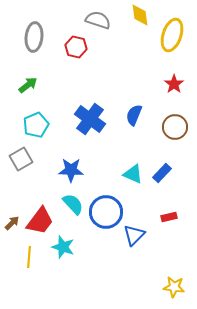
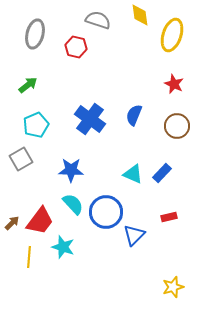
gray ellipse: moved 1 px right, 3 px up; rotated 8 degrees clockwise
red star: rotated 12 degrees counterclockwise
brown circle: moved 2 px right, 1 px up
yellow star: moved 1 px left; rotated 25 degrees counterclockwise
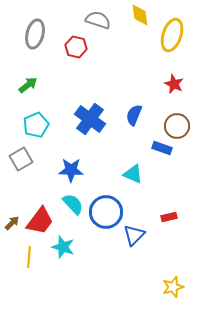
blue rectangle: moved 25 px up; rotated 66 degrees clockwise
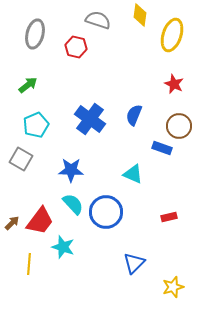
yellow diamond: rotated 15 degrees clockwise
brown circle: moved 2 px right
gray square: rotated 30 degrees counterclockwise
blue triangle: moved 28 px down
yellow line: moved 7 px down
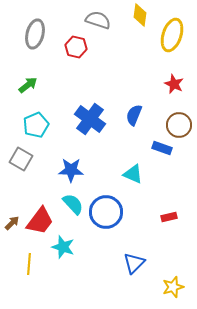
brown circle: moved 1 px up
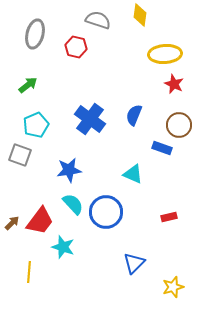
yellow ellipse: moved 7 px left, 19 px down; rotated 68 degrees clockwise
gray square: moved 1 px left, 4 px up; rotated 10 degrees counterclockwise
blue star: moved 2 px left; rotated 10 degrees counterclockwise
yellow line: moved 8 px down
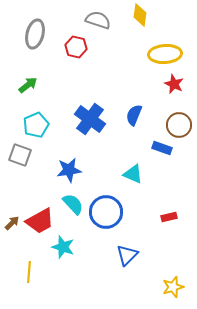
red trapezoid: rotated 24 degrees clockwise
blue triangle: moved 7 px left, 8 px up
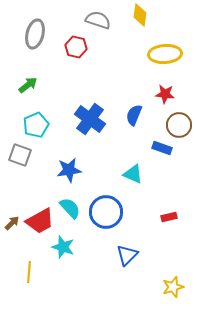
red star: moved 9 px left, 10 px down; rotated 18 degrees counterclockwise
cyan semicircle: moved 3 px left, 4 px down
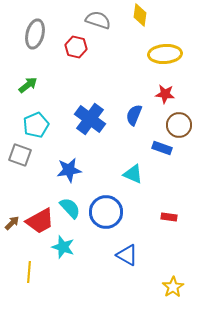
red rectangle: rotated 21 degrees clockwise
blue triangle: rotated 45 degrees counterclockwise
yellow star: rotated 15 degrees counterclockwise
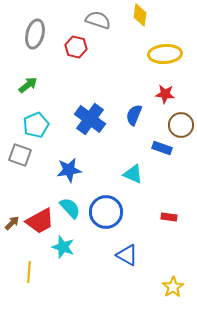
brown circle: moved 2 px right
